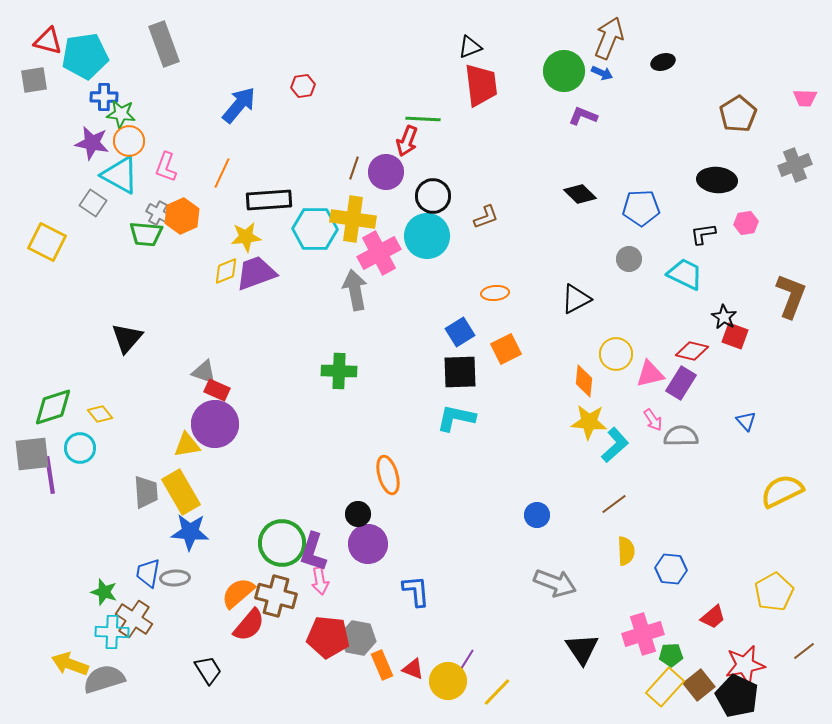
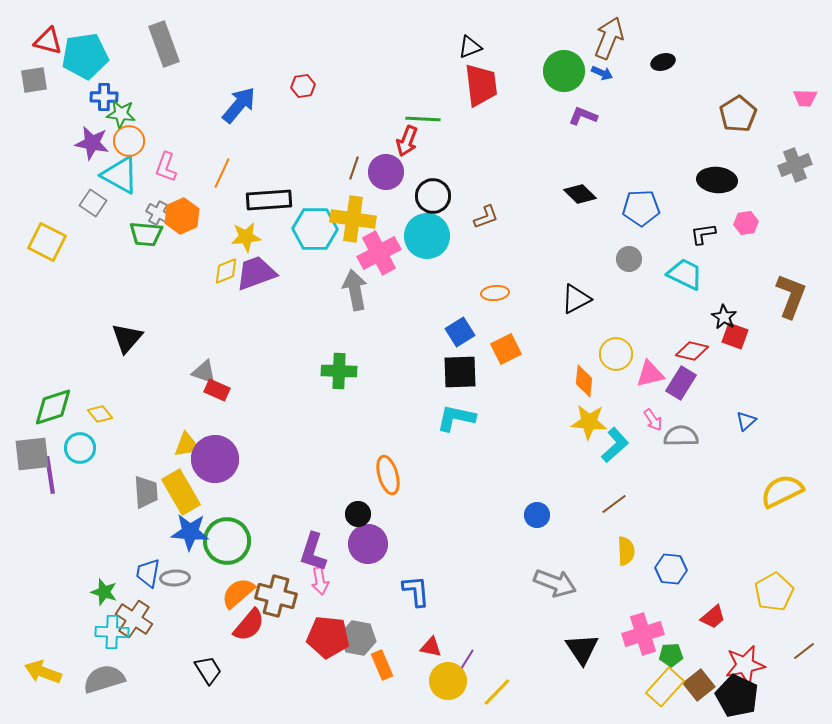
blue triangle at (746, 421): rotated 30 degrees clockwise
purple circle at (215, 424): moved 35 px down
green circle at (282, 543): moved 55 px left, 2 px up
yellow arrow at (70, 664): moved 27 px left, 8 px down
red triangle at (413, 669): moved 18 px right, 22 px up; rotated 10 degrees counterclockwise
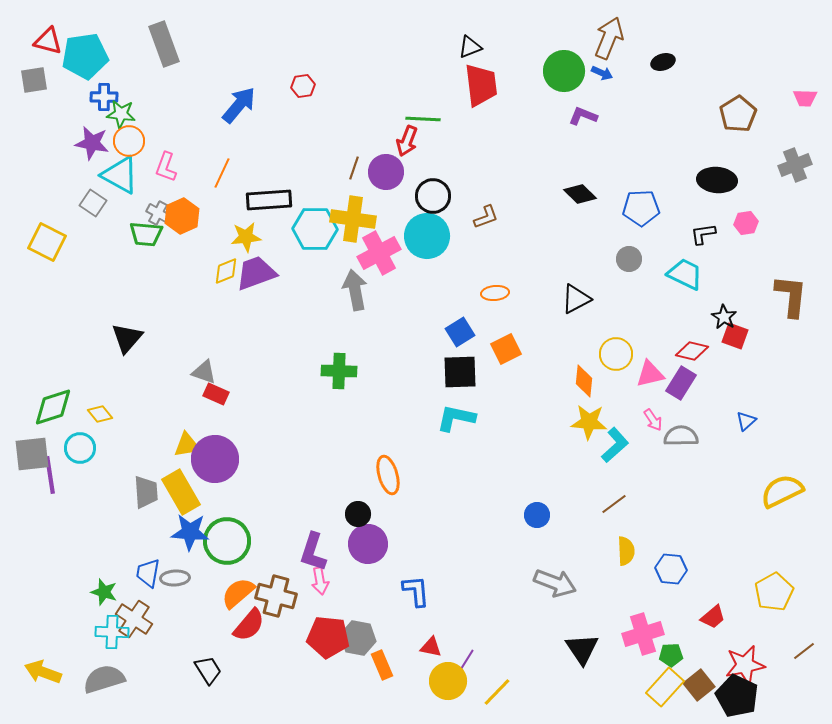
brown L-shape at (791, 296): rotated 15 degrees counterclockwise
red rectangle at (217, 390): moved 1 px left, 4 px down
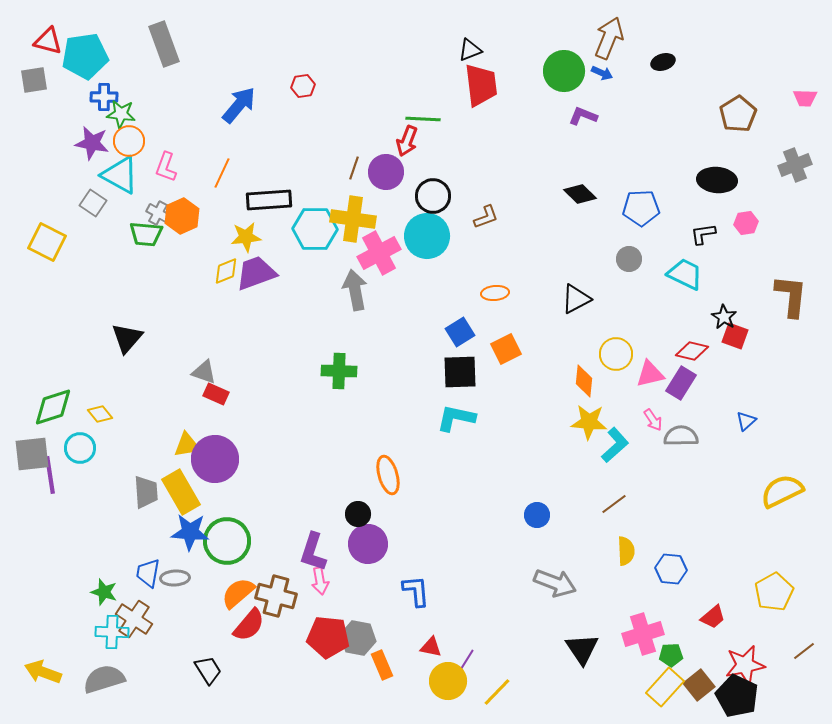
black triangle at (470, 47): moved 3 px down
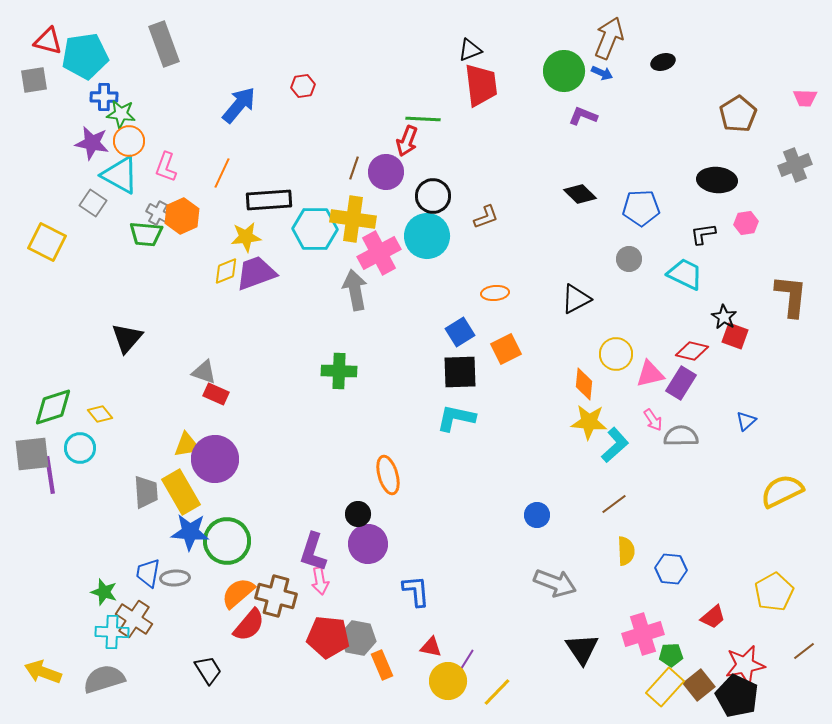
orange diamond at (584, 381): moved 3 px down
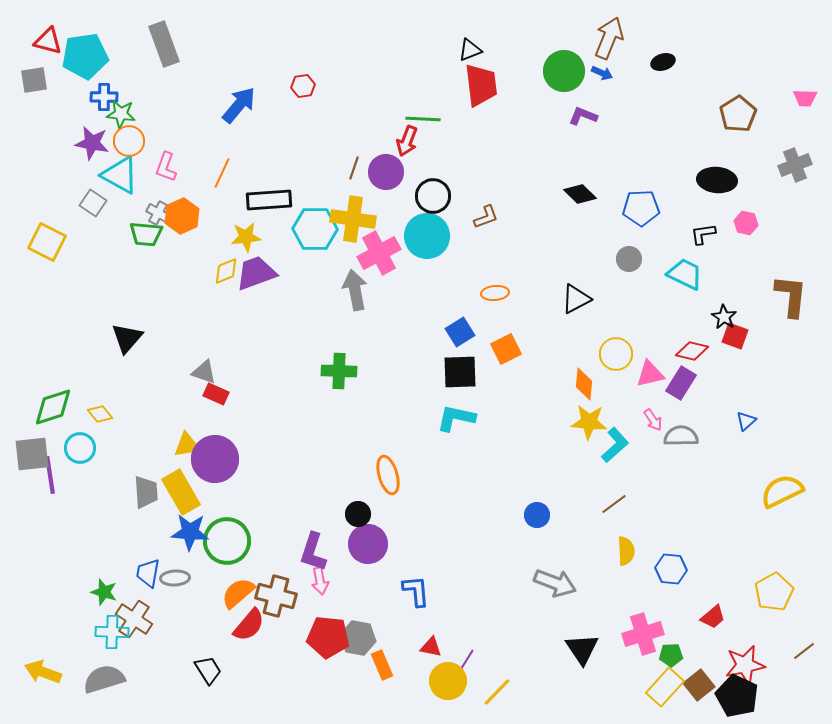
pink hexagon at (746, 223): rotated 20 degrees clockwise
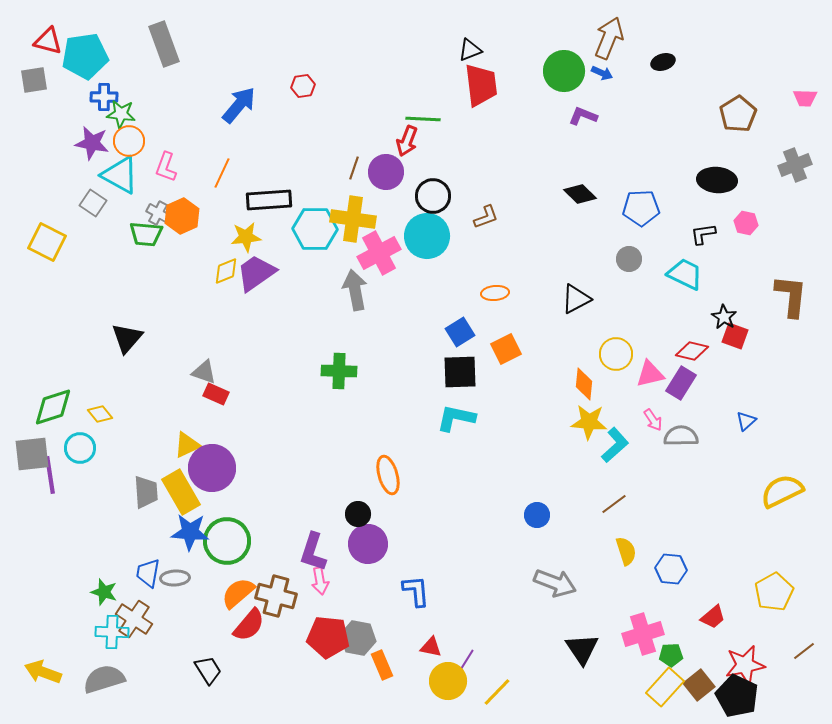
purple trapezoid at (256, 273): rotated 15 degrees counterclockwise
yellow triangle at (187, 445): rotated 16 degrees counterclockwise
purple circle at (215, 459): moved 3 px left, 9 px down
yellow semicircle at (626, 551): rotated 16 degrees counterclockwise
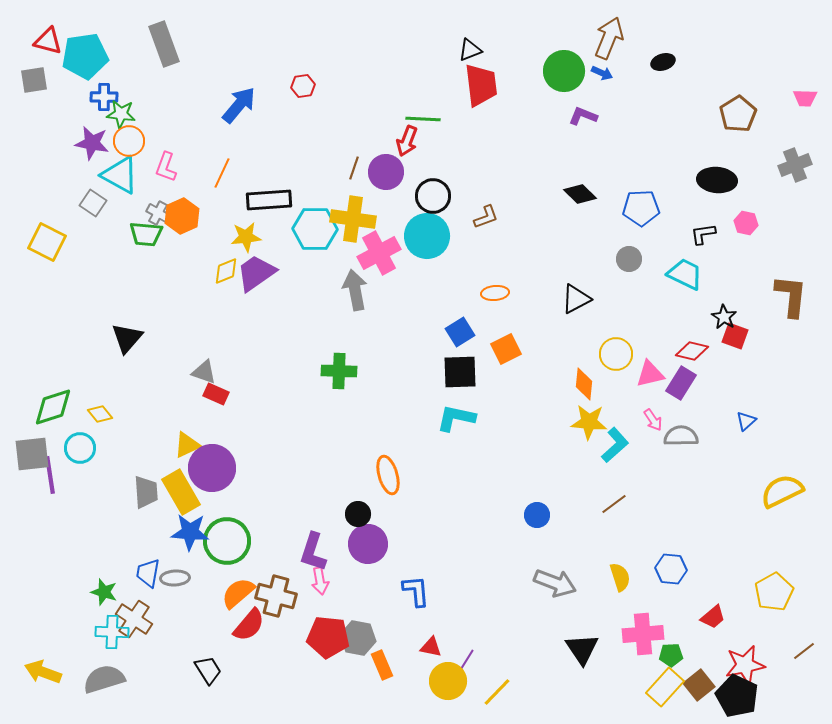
yellow semicircle at (626, 551): moved 6 px left, 26 px down
pink cross at (643, 634): rotated 12 degrees clockwise
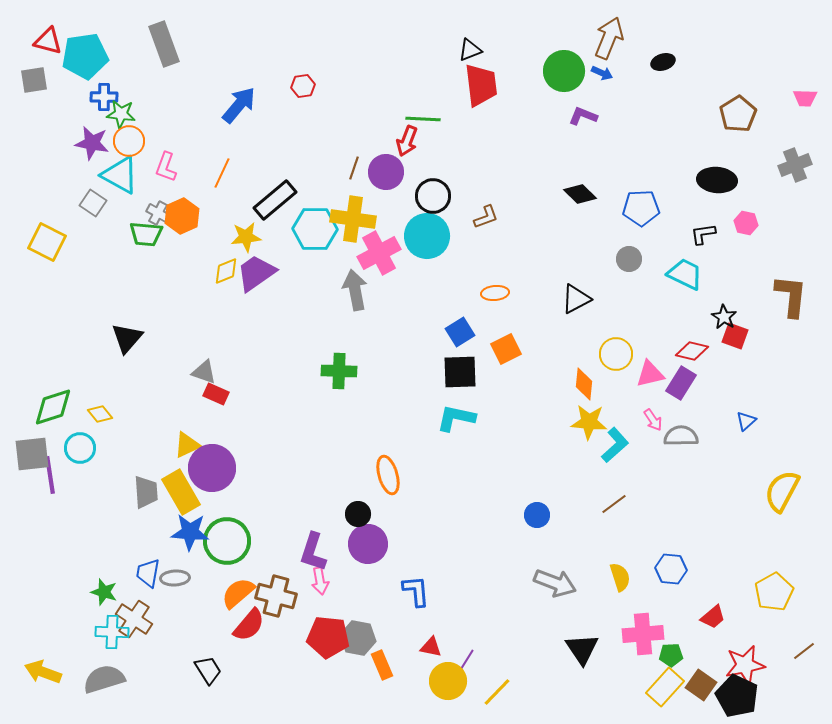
black rectangle at (269, 200): moved 6 px right; rotated 36 degrees counterclockwise
yellow semicircle at (782, 491): rotated 36 degrees counterclockwise
brown square at (699, 685): moved 2 px right; rotated 16 degrees counterclockwise
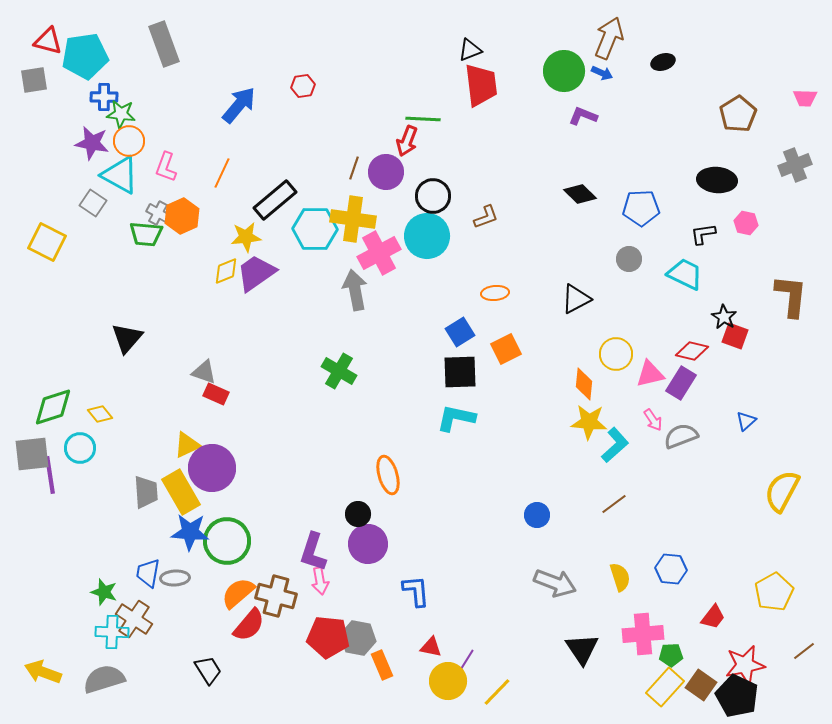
green cross at (339, 371): rotated 28 degrees clockwise
gray semicircle at (681, 436): rotated 20 degrees counterclockwise
red trapezoid at (713, 617): rotated 12 degrees counterclockwise
